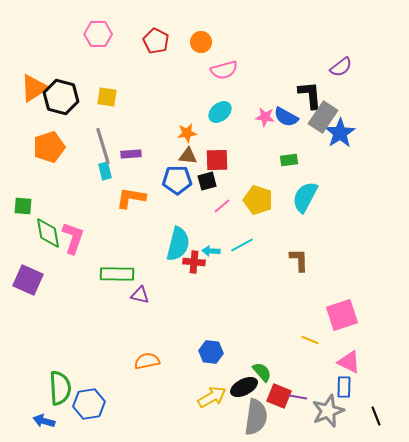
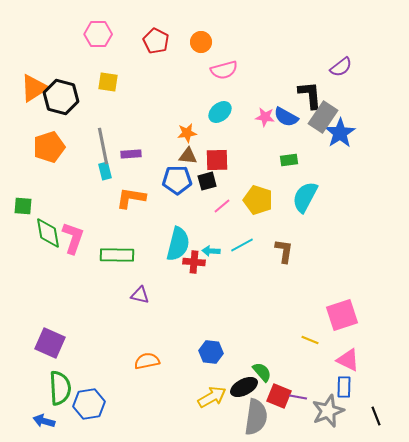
yellow square at (107, 97): moved 1 px right, 15 px up
gray line at (103, 146): rotated 6 degrees clockwise
brown L-shape at (299, 260): moved 15 px left, 9 px up; rotated 10 degrees clockwise
green rectangle at (117, 274): moved 19 px up
purple square at (28, 280): moved 22 px right, 63 px down
pink triangle at (349, 362): moved 1 px left, 2 px up
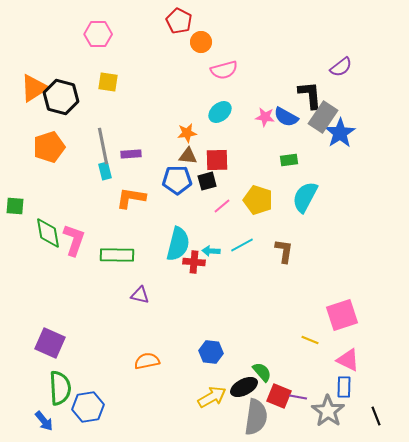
red pentagon at (156, 41): moved 23 px right, 20 px up
green square at (23, 206): moved 8 px left
pink L-shape at (73, 238): moved 1 px right, 2 px down
blue hexagon at (89, 404): moved 1 px left, 3 px down
gray star at (328, 411): rotated 16 degrees counterclockwise
blue arrow at (44, 421): rotated 145 degrees counterclockwise
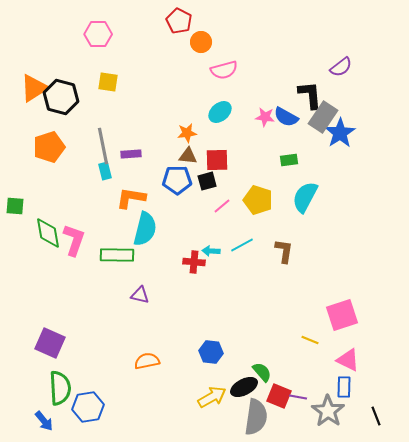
cyan semicircle at (178, 244): moved 33 px left, 15 px up
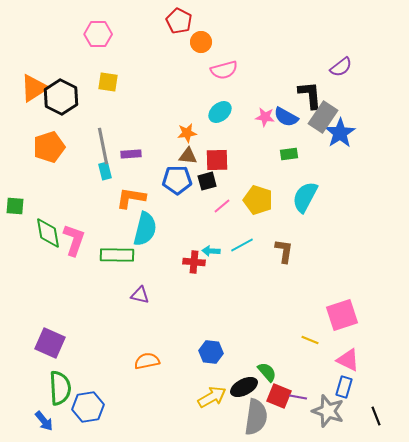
black hexagon at (61, 97): rotated 12 degrees clockwise
green rectangle at (289, 160): moved 6 px up
green semicircle at (262, 372): moved 5 px right
blue rectangle at (344, 387): rotated 15 degrees clockwise
gray star at (328, 411): rotated 16 degrees counterclockwise
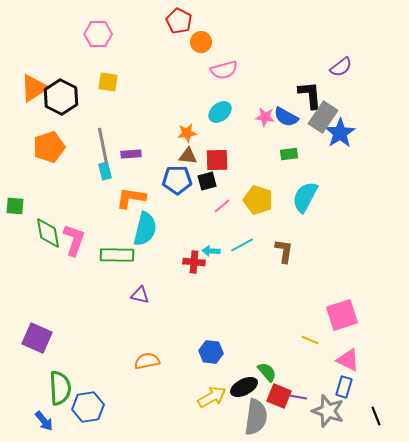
purple square at (50, 343): moved 13 px left, 5 px up
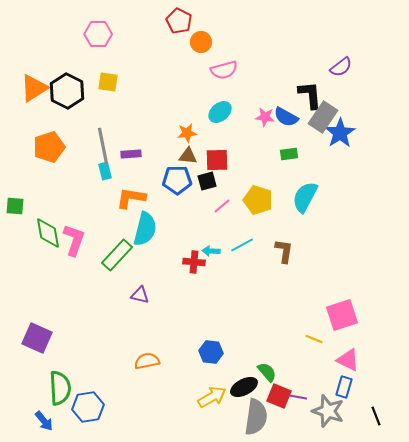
black hexagon at (61, 97): moved 6 px right, 6 px up
green rectangle at (117, 255): rotated 48 degrees counterclockwise
yellow line at (310, 340): moved 4 px right, 1 px up
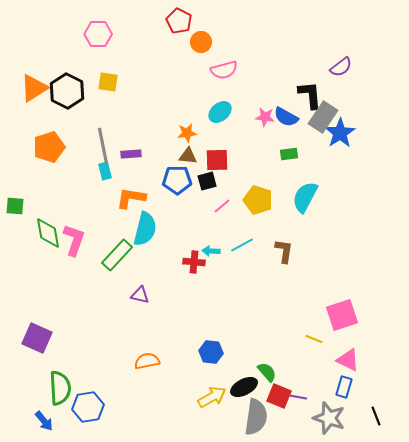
gray star at (328, 411): moved 1 px right, 7 px down
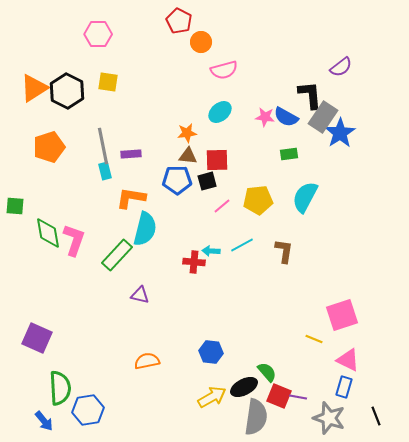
yellow pentagon at (258, 200): rotated 24 degrees counterclockwise
blue hexagon at (88, 407): moved 3 px down
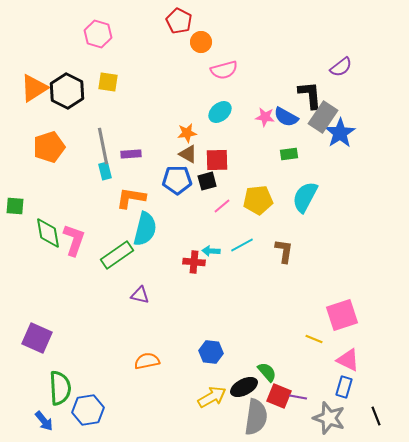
pink hexagon at (98, 34): rotated 16 degrees clockwise
brown triangle at (188, 156): moved 2 px up; rotated 24 degrees clockwise
green rectangle at (117, 255): rotated 12 degrees clockwise
